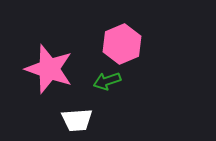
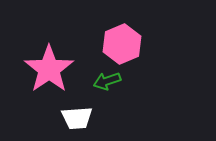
pink star: rotated 18 degrees clockwise
white trapezoid: moved 2 px up
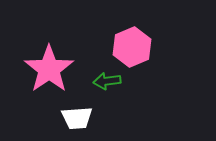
pink hexagon: moved 10 px right, 3 px down
green arrow: rotated 12 degrees clockwise
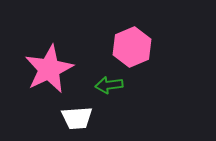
pink star: rotated 9 degrees clockwise
green arrow: moved 2 px right, 4 px down
